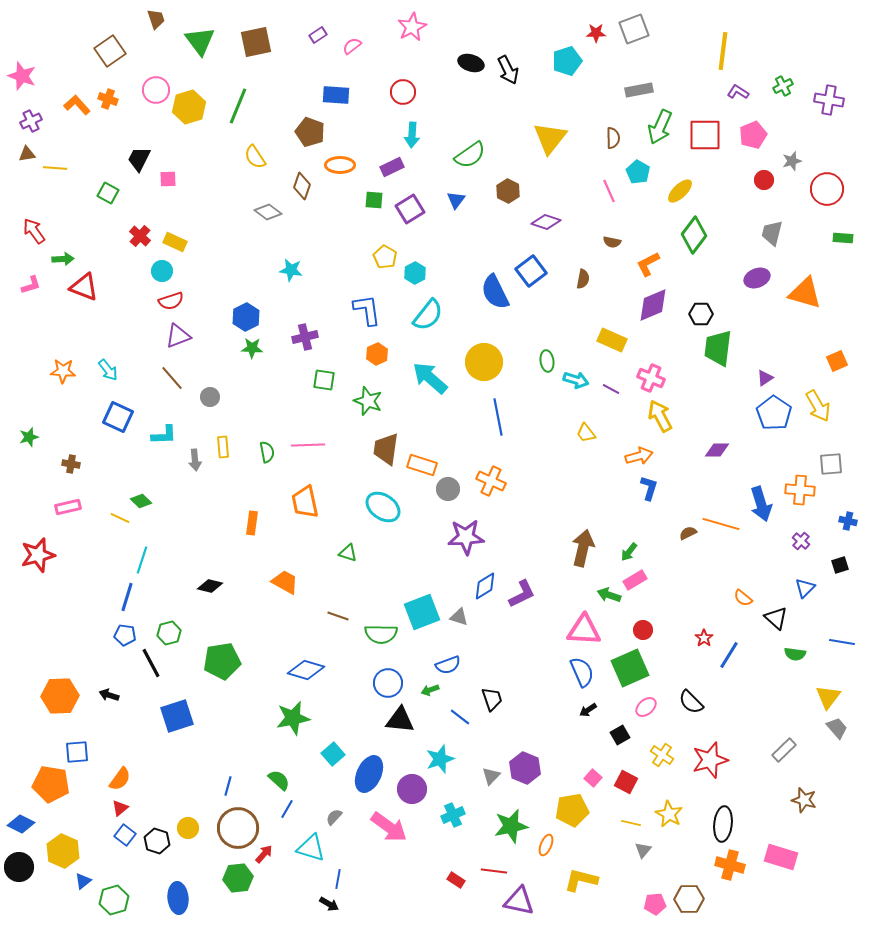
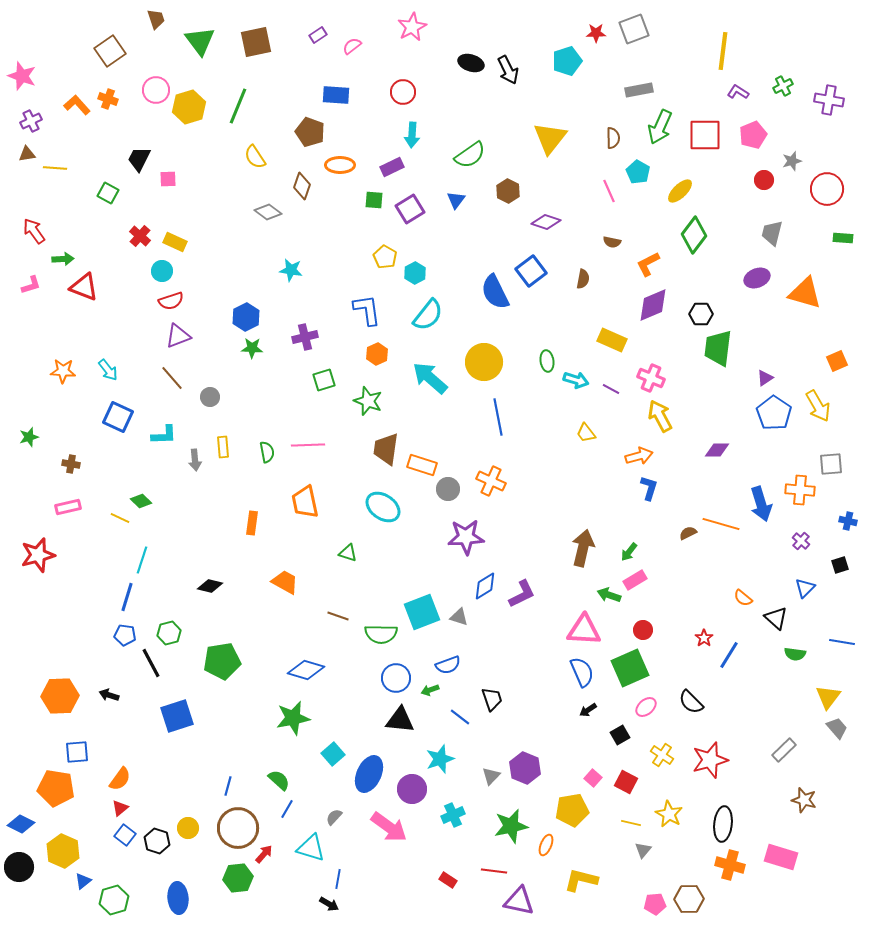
green square at (324, 380): rotated 25 degrees counterclockwise
blue circle at (388, 683): moved 8 px right, 5 px up
orange pentagon at (51, 784): moved 5 px right, 4 px down
red rectangle at (456, 880): moved 8 px left
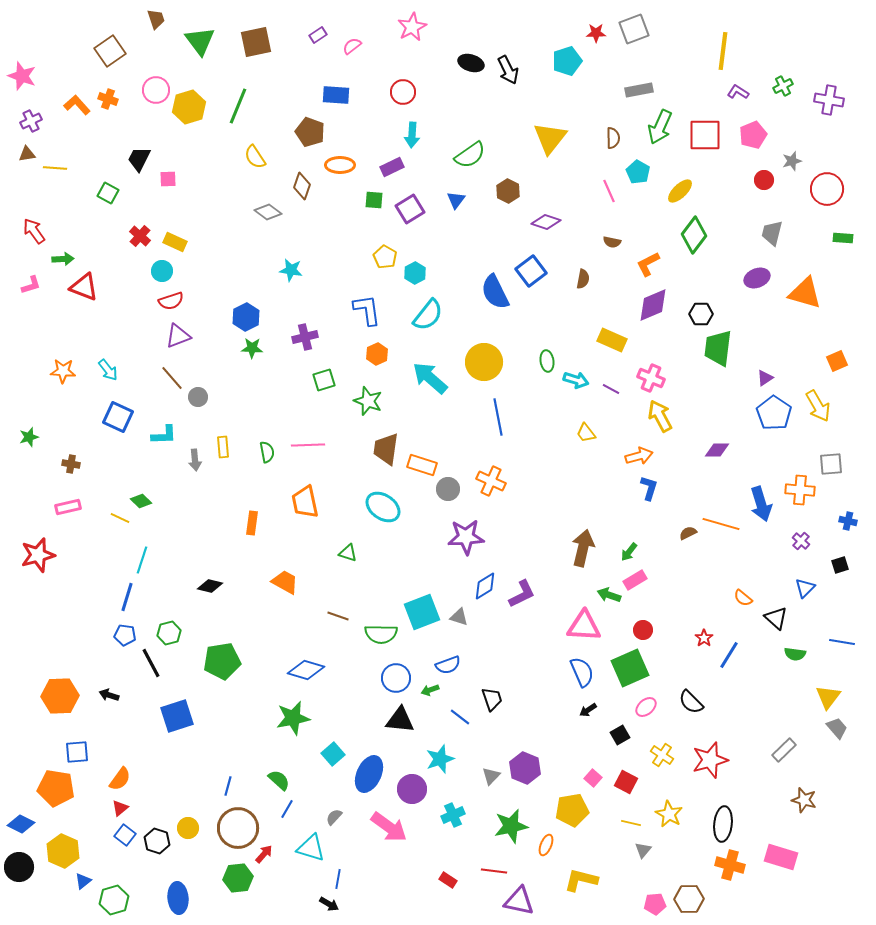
gray circle at (210, 397): moved 12 px left
pink triangle at (584, 630): moved 4 px up
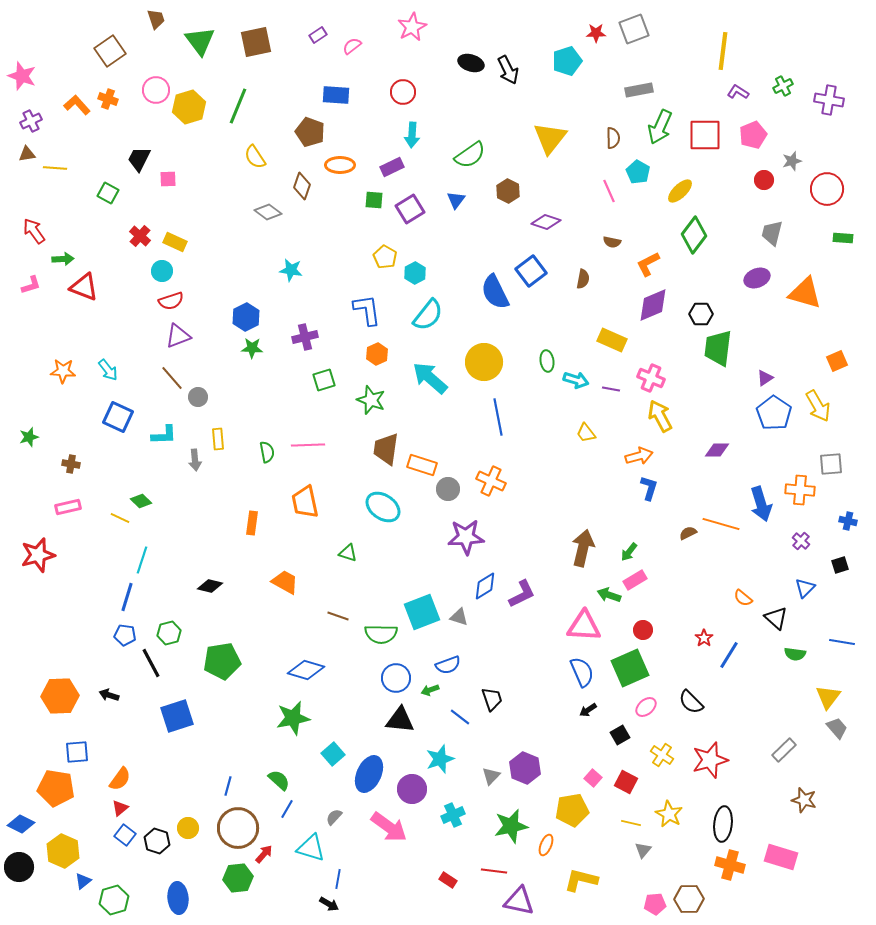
purple line at (611, 389): rotated 18 degrees counterclockwise
green star at (368, 401): moved 3 px right, 1 px up
yellow rectangle at (223, 447): moved 5 px left, 8 px up
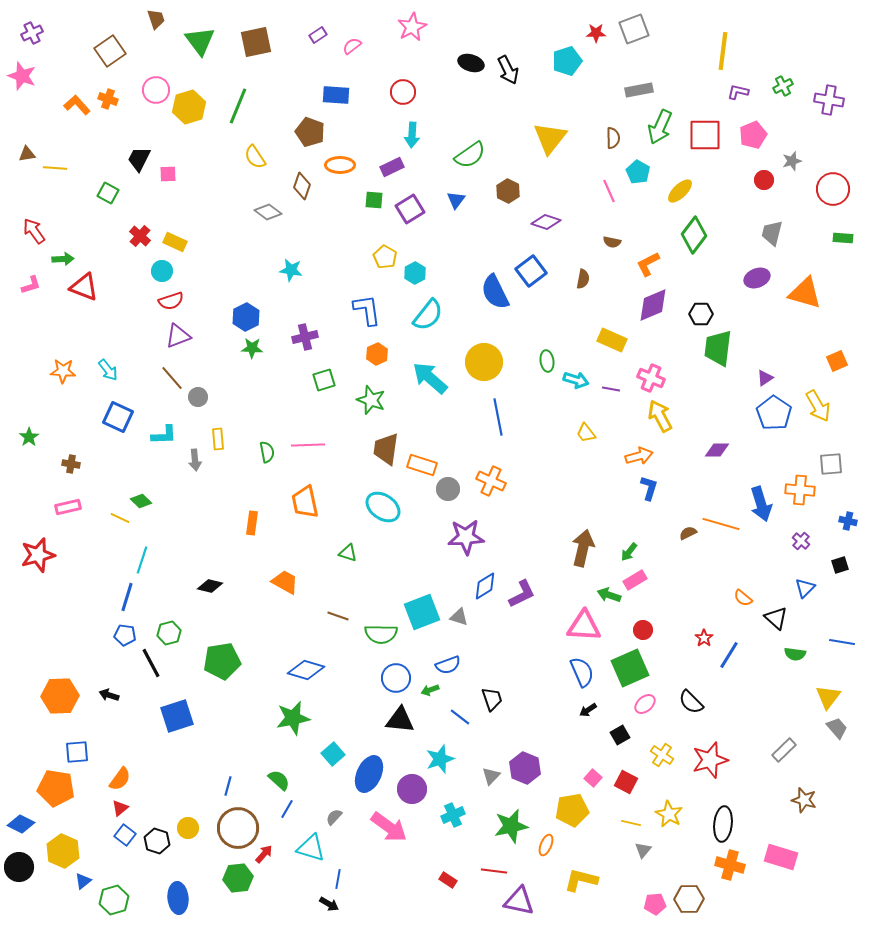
purple L-shape at (738, 92): rotated 20 degrees counterclockwise
purple cross at (31, 121): moved 1 px right, 88 px up
pink square at (168, 179): moved 5 px up
red circle at (827, 189): moved 6 px right
green star at (29, 437): rotated 18 degrees counterclockwise
pink ellipse at (646, 707): moved 1 px left, 3 px up
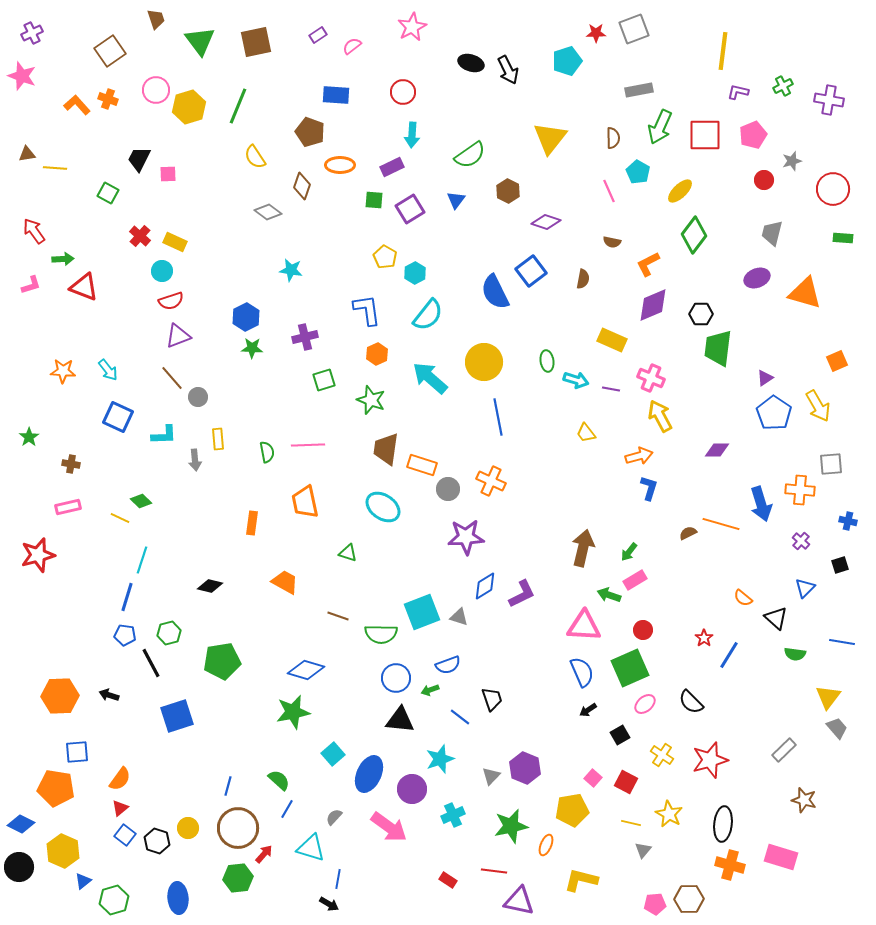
green star at (293, 718): moved 6 px up
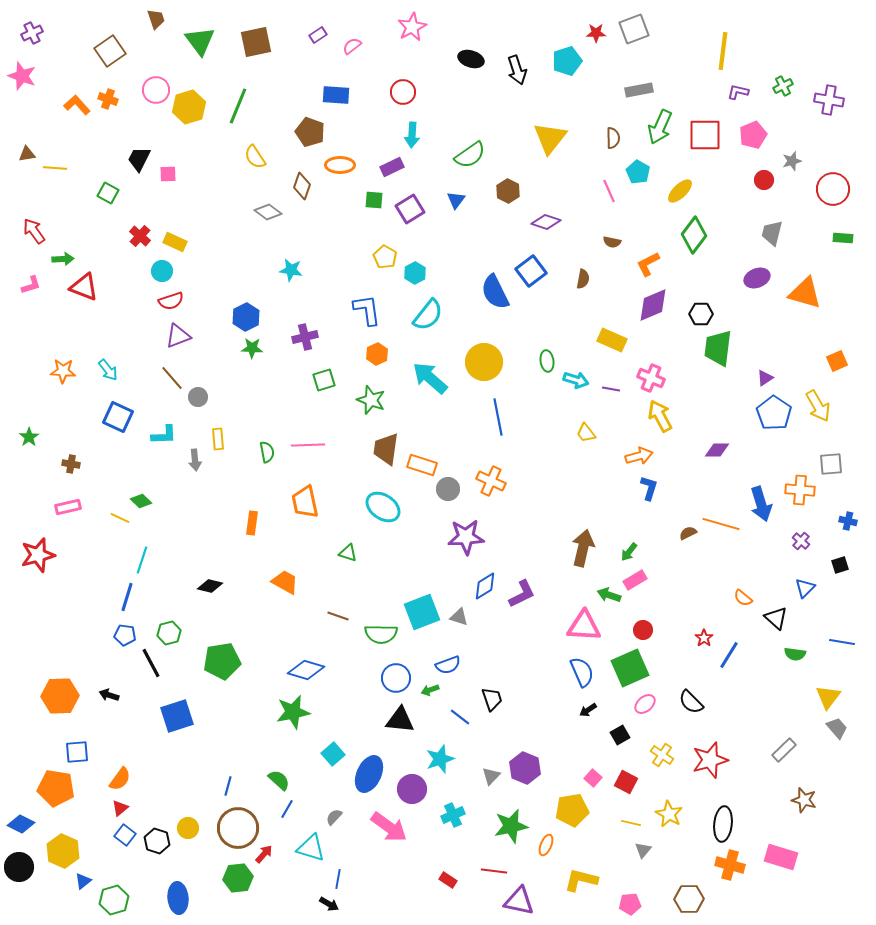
black ellipse at (471, 63): moved 4 px up
black arrow at (508, 70): moved 9 px right; rotated 8 degrees clockwise
pink pentagon at (655, 904): moved 25 px left
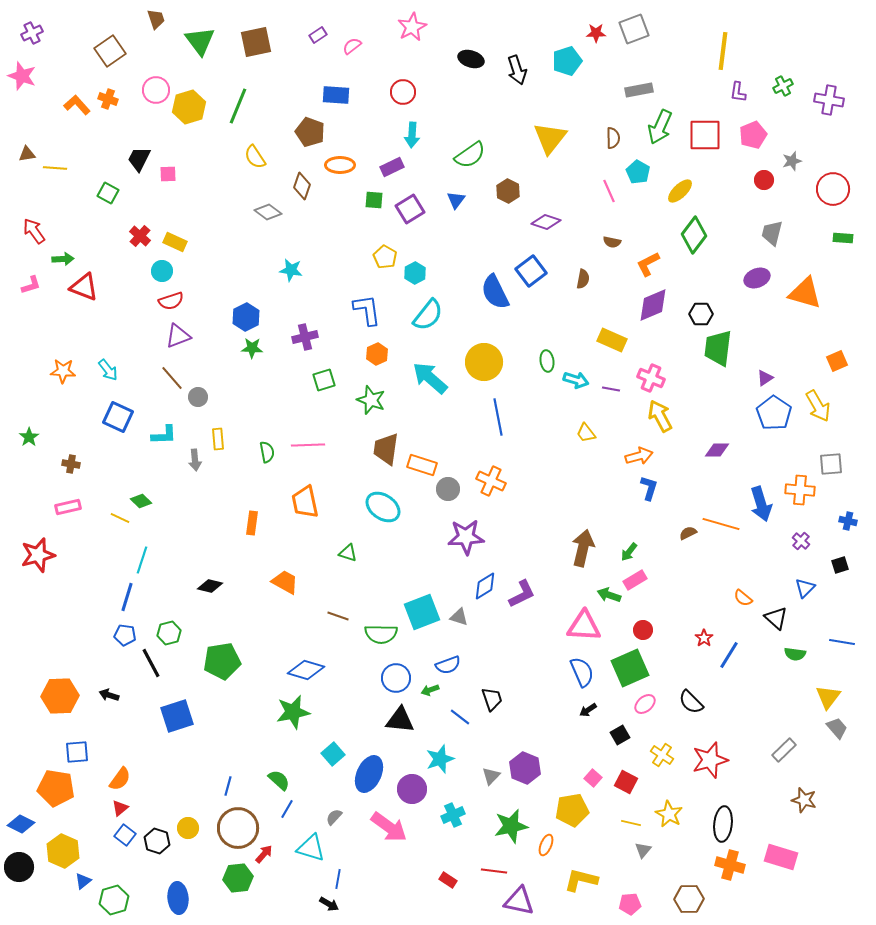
purple L-shape at (738, 92): rotated 95 degrees counterclockwise
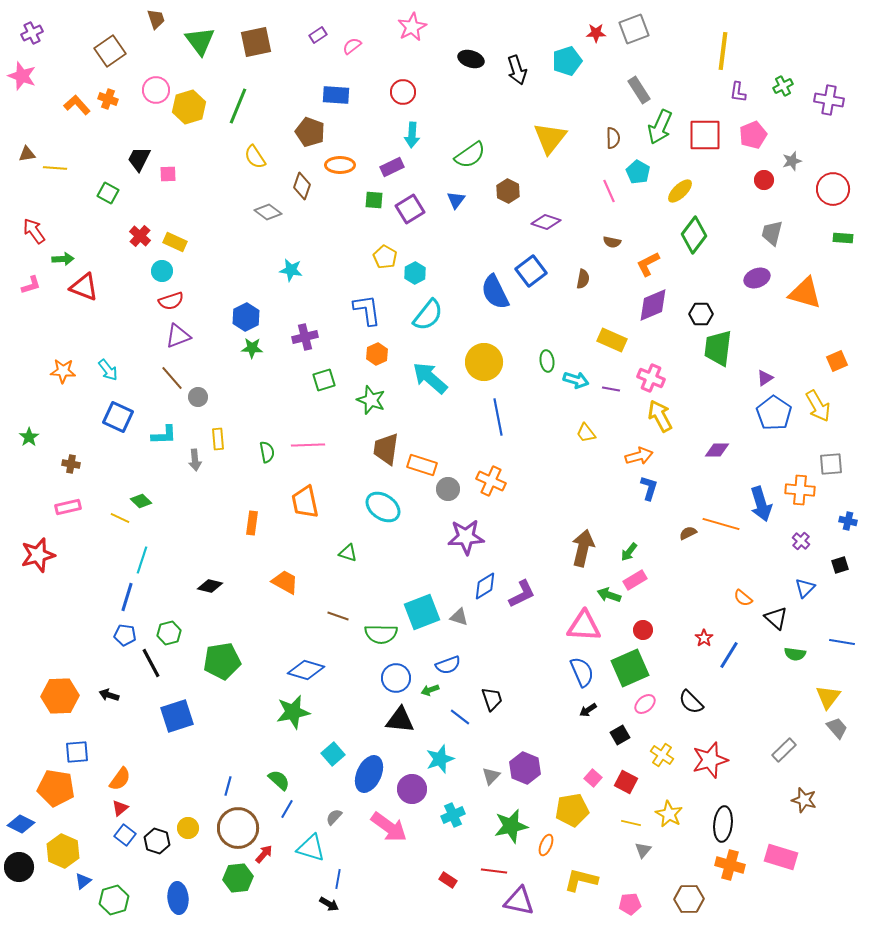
gray rectangle at (639, 90): rotated 68 degrees clockwise
